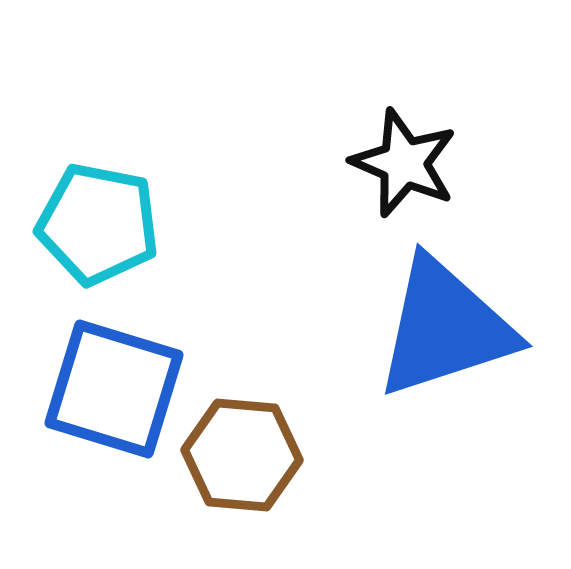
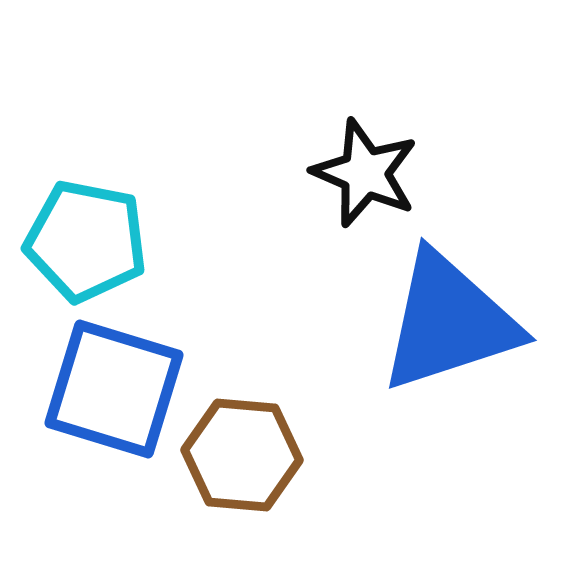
black star: moved 39 px left, 10 px down
cyan pentagon: moved 12 px left, 17 px down
blue triangle: moved 4 px right, 6 px up
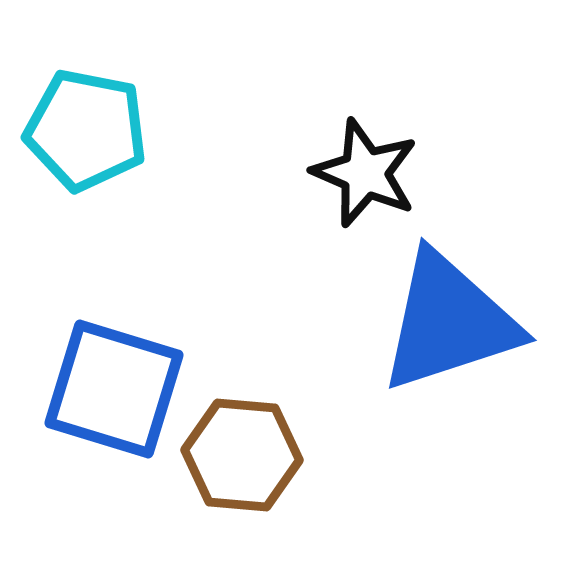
cyan pentagon: moved 111 px up
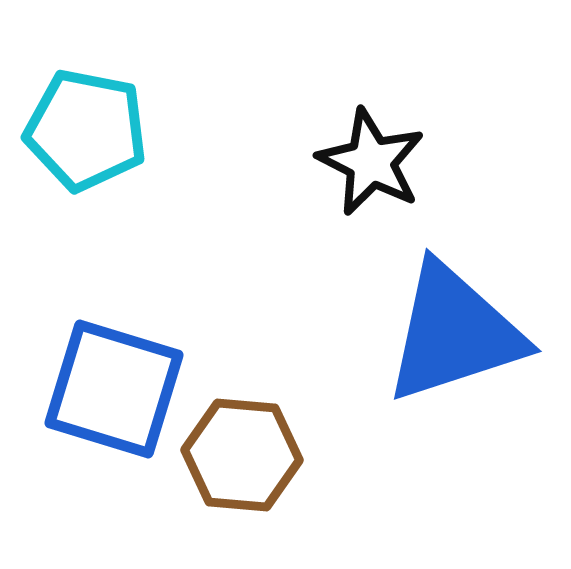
black star: moved 6 px right, 11 px up; rotated 4 degrees clockwise
blue triangle: moved 5 px right, 11 px down
